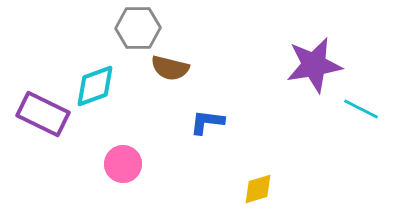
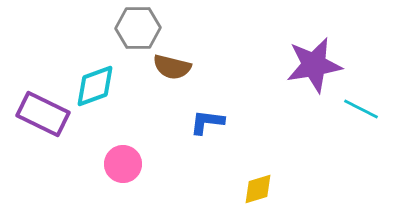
brown semicircle: moved 2 px right, 1 px up
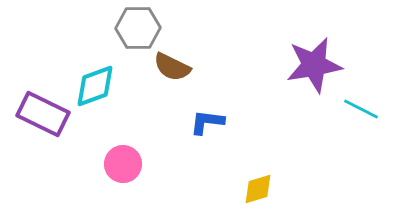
brown semicircle: rotated 12 degrees clockwise
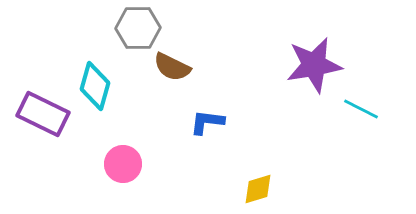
cyan diamond: rotated 54 degrees counterclockwise
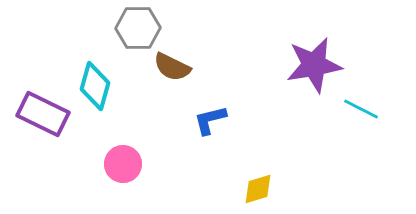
blue L-shape: moved 3 px right, 2 px up; rotated 21 degrees counterclockwise
